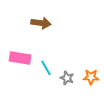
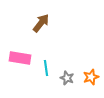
brown arrow: rotated 60 degrees counterclockwise
cyan line: rotated 21 degrees clockwise
orange star: rotated 21 degrees counterclockwise
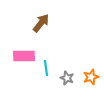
pink rectangle: moved 4 px right, 2 px up; rotated 10 degrees counterclockwise
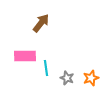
pink rectangle: moved 1 px right
orange star: moved 1 px down
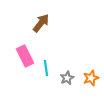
pink rectangle: rotated 65 degrees clockwise
gray star: rotated 24 degrees clockwise
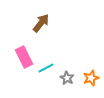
pink rectangle: moved 1 px left, 1 px down
cyan line: rotated 70 degrees clockwise
gray star: rotated 16 degrees counterclockwise
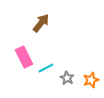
orange star: moved 2 px down
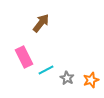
cyan line: moved 2 px down
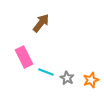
cyan line: moved 2 px down; rotated 49 degrees clockwise
